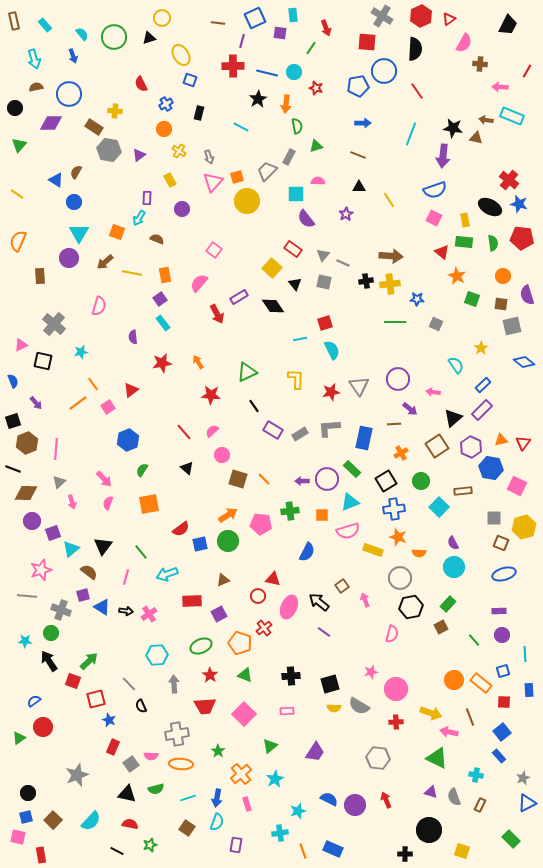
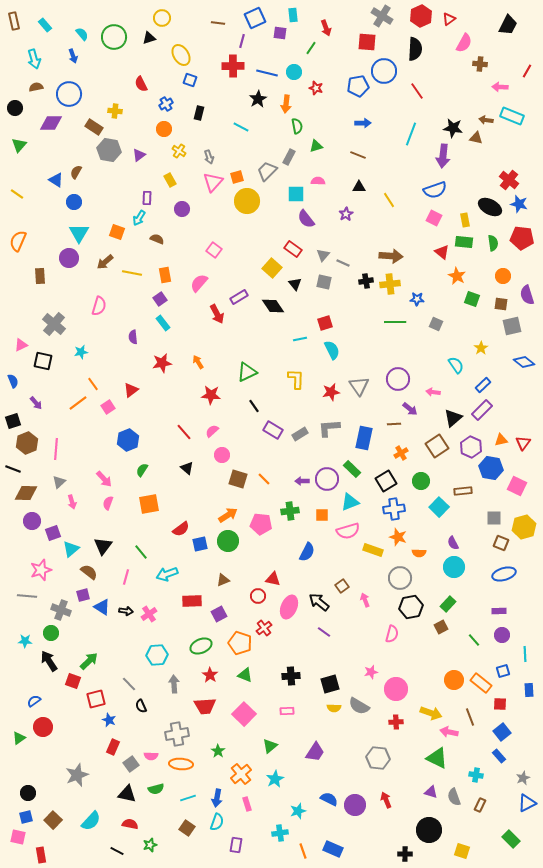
red square at (504, 702): moved 4 px left, 2 px down
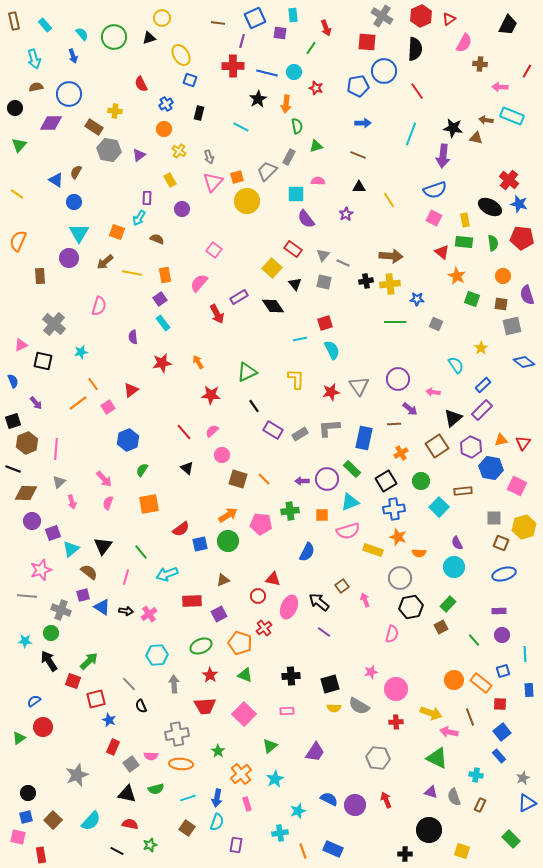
purple semicircle at (453, 543): moved 4 px right
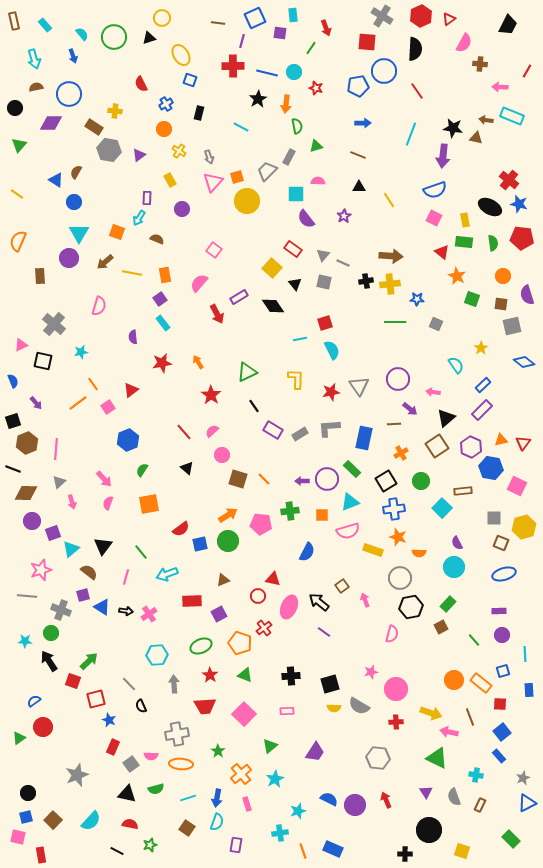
purple star at (346, 214): moved 2 px left, 2 px down
red star at (211, 395): rotated 30 degrees clockwise
black triangle at (453, 418): moved 7 px left
cyan square at (439, 507): moved 3 px right, 1 px down
purple triangle at (431, 792): moved 5 px left; rotated 40 degrees clockwise
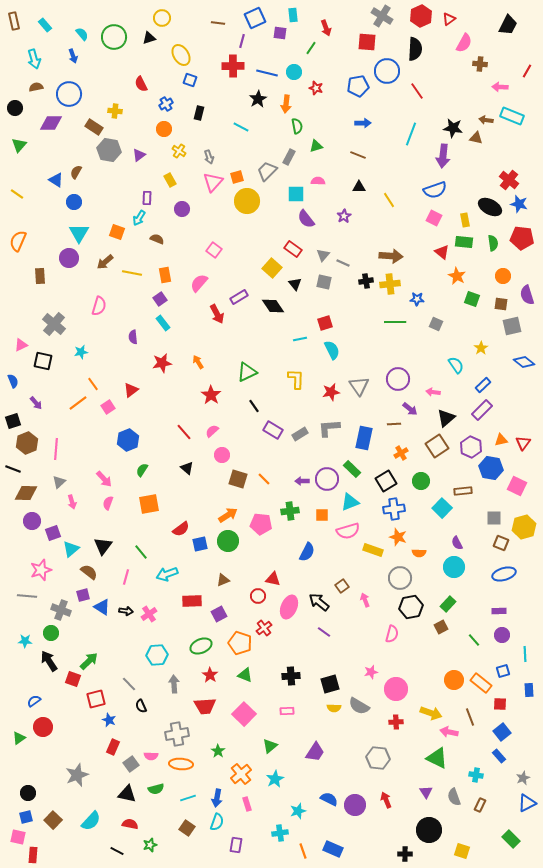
blue circle at (384, 71): moved 3 px right
red square at (73, 681): moved 2 px up
red rectangle at (41, 855): moved 8 px left; rotated 14 degrees clockwise
